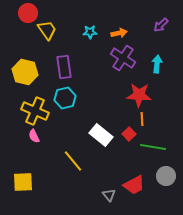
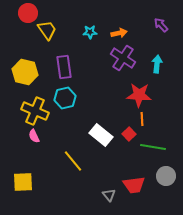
purple arrow: rotated 91 degrees clockwise
red trapezoid: rotated 20 degrees clockwise
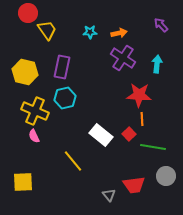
purple rectangle: moved 2 px left; rotated 20 degrees clockwise
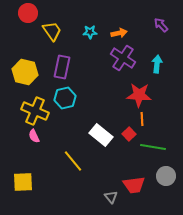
yellow trapezoid: moved 5 px right, 1 px down
gray triangle: moved 2 px right, 2 px down
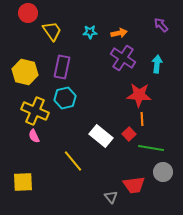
white rectangle: moved 1 px down
green line: moved 2 px left, 1 px down
gray circle: moved 3 px left, 4 px up
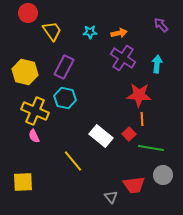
purple rectangle: moved 2 px right; rotated 15 degrees clockwise
cyan hexagon: rotated 25 degrees clockwise
gray circle: moved 3 px down
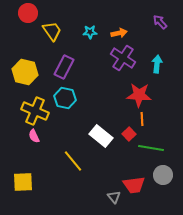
purple arrow: moved 1 px left, 3 px up
gray triangle: moved 3 px right
